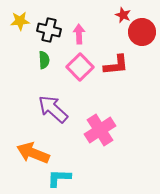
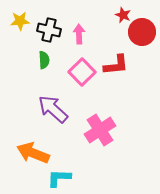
pink square: moved 2 px right, 5 px down
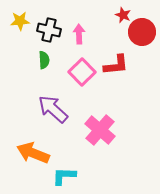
pink cross: rotated 16 degrees counterclockwise
cyan L-shape: moved 5 px right, 2 px up
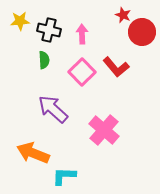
pink arrow: moved 3 px right
red L-shape: moved 2 px down; rotated 56 degrees clockwise
pink cross: moved 4 px right
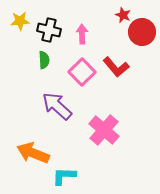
purple arrow: moved 4 px right, 3 px up
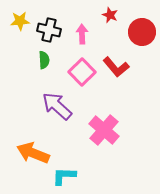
red star: moved 13 px left
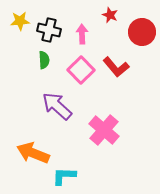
pink square: moved 1 px left, 2 px up
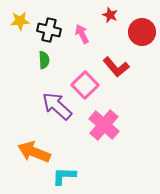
pink arrow: rotated 24 degrees counterclockwise
pink square: moved 4 px right, 15 px down
pink cross: moved 5 px up
orange arrow: moved 1 px right, 1 px up
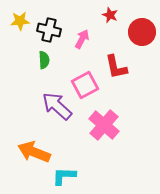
pink arrow: moved 5 px down; rotated 54 degrees clockwise
red L-shape: rotated 28 degrees clockwise
pink square: rotated 16 degrees clockwise
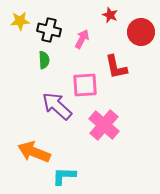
red circle: moved 1 px left
pink square: rotated 24 degrees clockwise
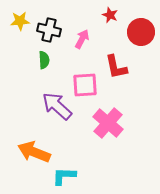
pink cross: moved 4 px right, 2 px up
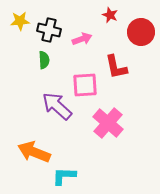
pink arrow: rotated 42 degrees clockwise
